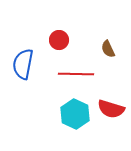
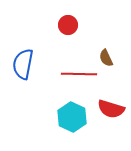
red circle: moved 9 px right, 15 px up
brown semicircle: moved 2 px left, 9 px down
red line: moved 3 px right
cyan hexagon: moved 3 px left, 3 px down
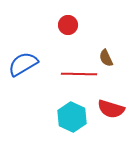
blue semicircle: rotated 48 degrees clockwise
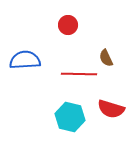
blue semicircle: moved 2 px right, 4 px up; rotated 28 degrees clockwise
cyan hexagon: moved 2 px left; rotated 12 degrees counterclockwise
